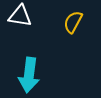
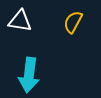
white triangle: moved 5 px down
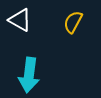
white triangle: moved 1 px up; rotated 20 degrees clockwise
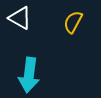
white triangle: moved 2 px up
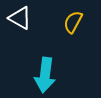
cyan arrow: moved 16 px right
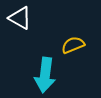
yellow semicircle: moved 23 px down; rotated 40 degrees clockwise
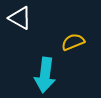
yellow semicircle: moved 3 px up
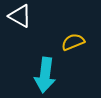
white triangle: moved 2 px up
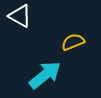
cyan arrow: rotated 136 degrees counterclockwise
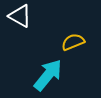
cyan arrow: moved 3 px right; rotated 12 degrees counterclockwise
